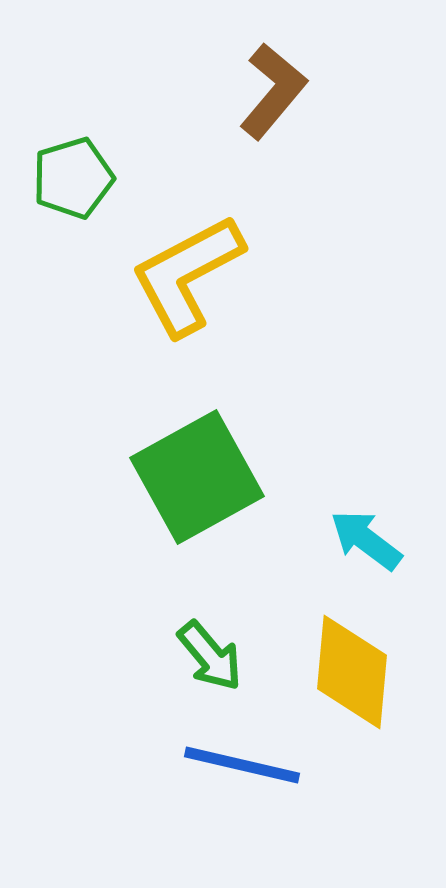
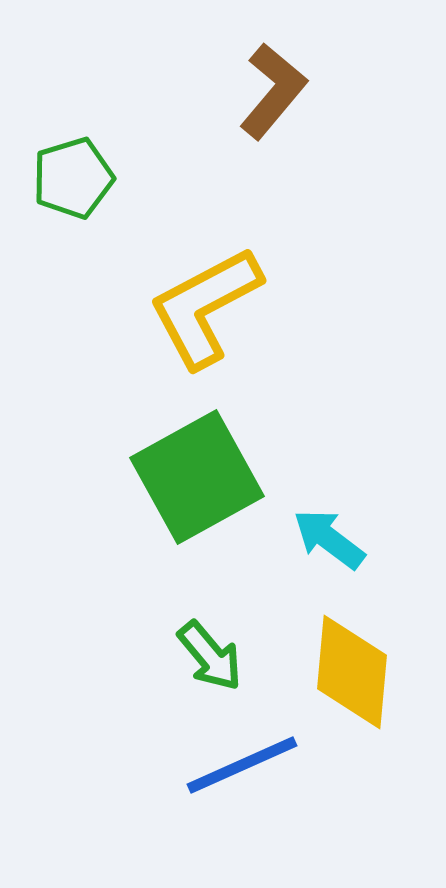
yellow L-shape: moved 18 px right, 32 px down
cyan arrow: moved 37 px left, 1 px up
blue line: rotated 37 degrees counterclockwise
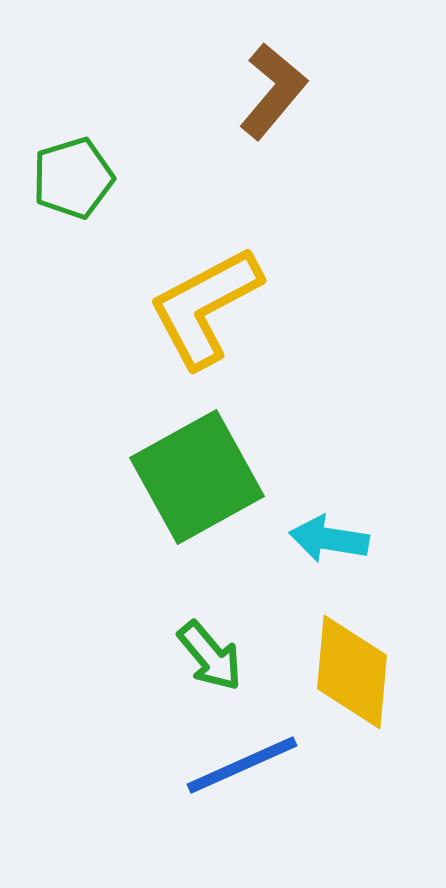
cyan arrow: rotated 28 degrees counterclockwise
